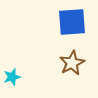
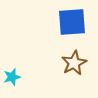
brown star: moved 2 px right
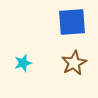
cyan star: moved 11 px right, 14 px up
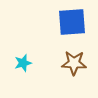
brown star: rotated 30 degrees clockwise
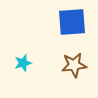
brown star: moved 2 px down; rotated 10 degrees counterclockwise
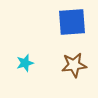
cyan star: moved 2 px right
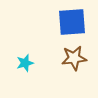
brown star: moved 7 px up
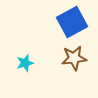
blue square: rotated 24 degrees counterclockwise
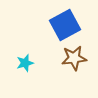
blue square: moved 7 px left, 3 px down
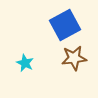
cyan star: rotated 30 degrees counterclockwise
